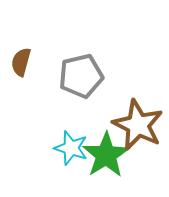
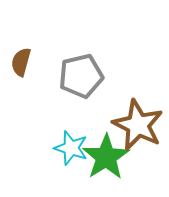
green star: moved 2 px down
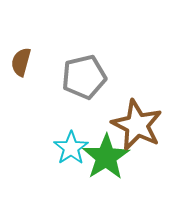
gray pentagon: moved 3 px right, 1 px down
brown star: moved 1 px left
cyan star: rotated 20 degrees clockwise
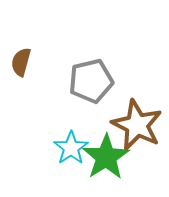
gray pentagon: moved 7 px right, 4 px down
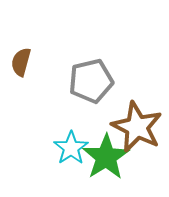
brown star: moved 2 px down
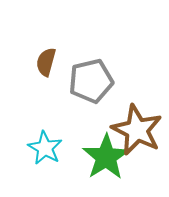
brown semicircle: moved 25 px right
brown star: moved 3 px down
cyan star: moved 26 px left; rotated 8 degrees counterclockwise
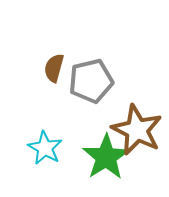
brown semicircle: moved 8 px right, 6 px down
